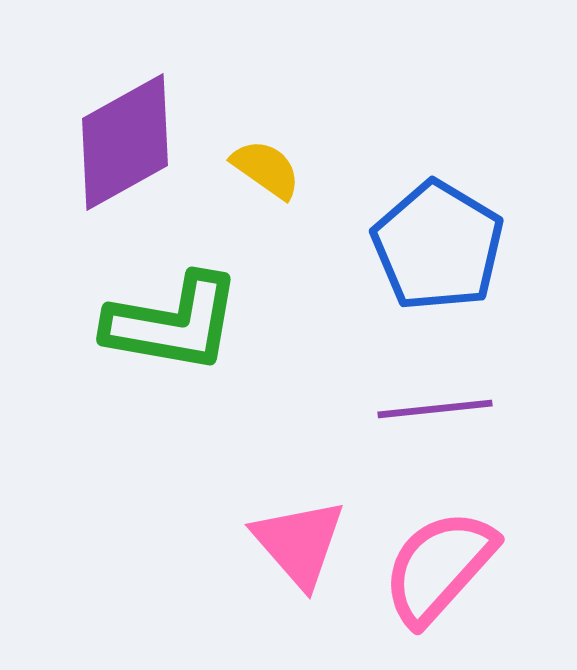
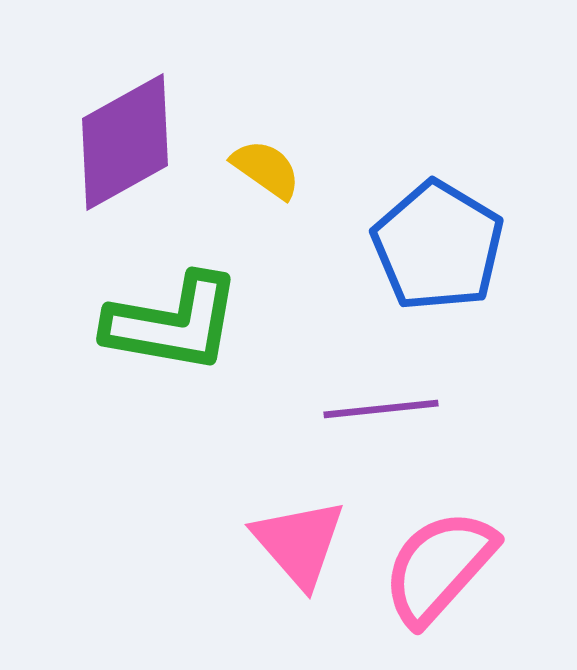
purple line: moved 54 px left
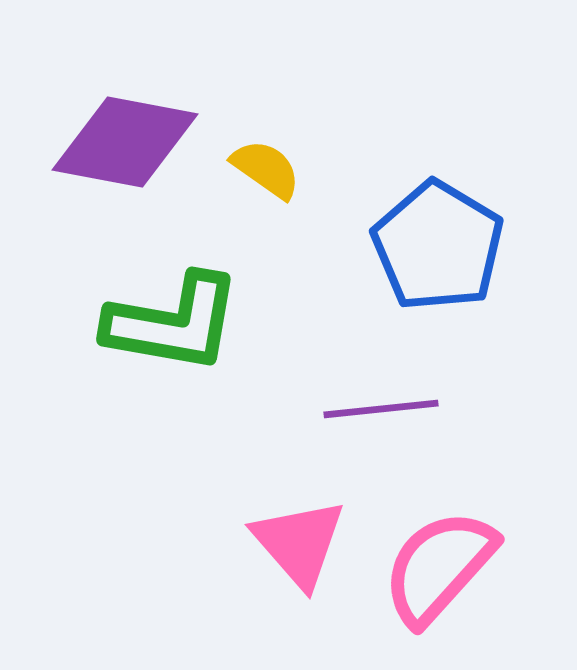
purple diamond: rotated 40 degrees clockwise
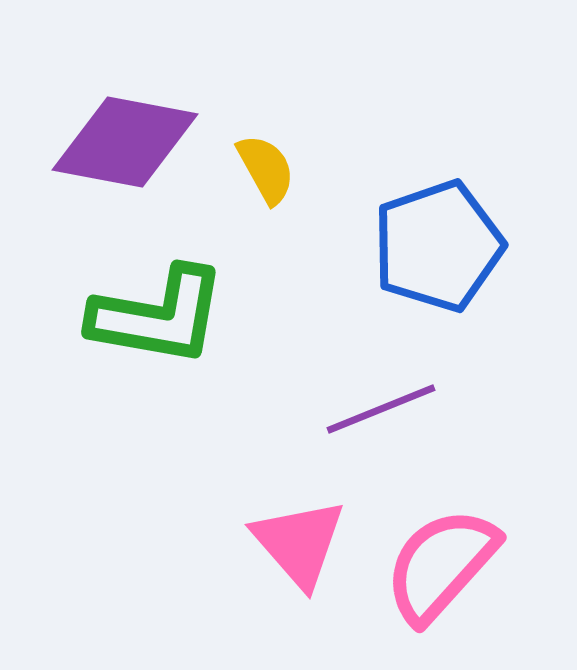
yellow semicircle: rotated 26 degrees clockwise
blue pentagon: rotated 22 degrees clockwise
green L-shape: moved 15 px left, 7 px up
purple line: rotated 16 degrees counterclockwise
pink semicircle: moved 2 px right, 2 px up
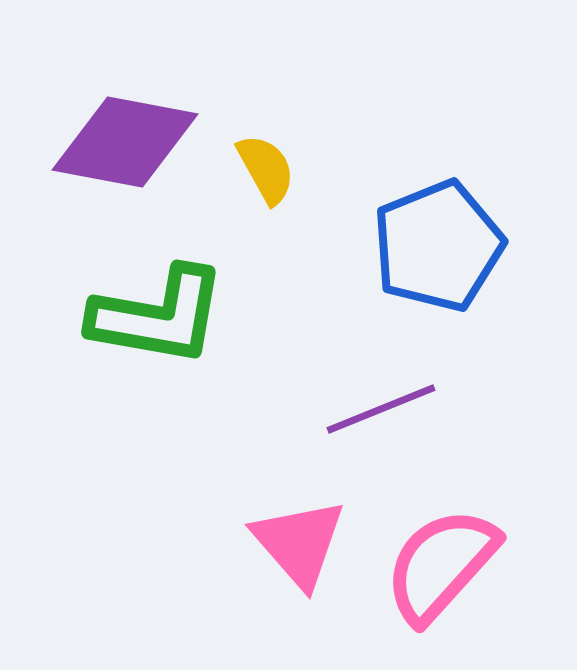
blue pentagon: rotated 3 degrees counterclockwise
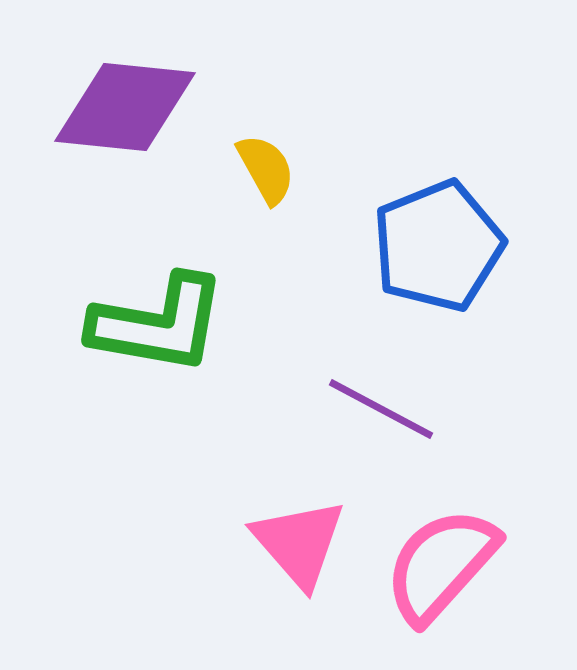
purple diamond: moved 35 px up; rotated 5 degrees counterclockwise
green L-shape: moved 8 px down
purple line: rotated 50 degrees clockwise
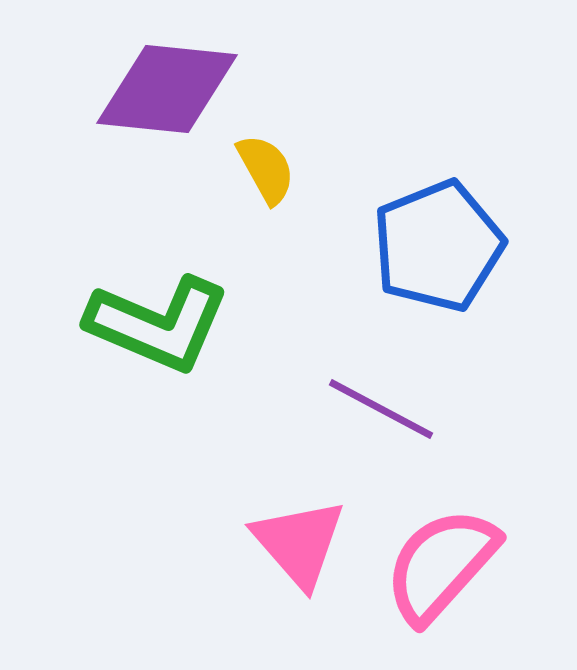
purple diamond: moved 42 px right, 18 px up
green L-shape: rotated 13 degrees clockwise
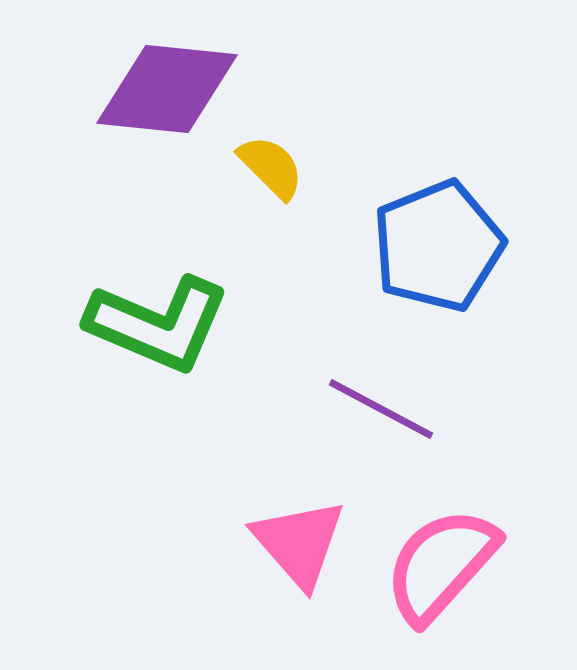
yellow semicircle: moved 5 px right, 2 px up; rotated 16 degrees counterclockwise
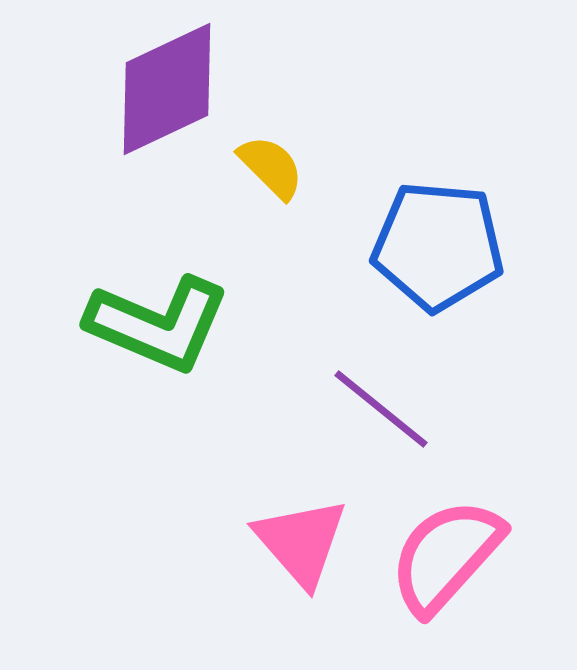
purple diamond: rotated 31 degrees counterclockwise
blue pentagon: rotated 27 degrees clockwise
purple line: rotated 11 degrees clockwise
pink triangle: moved 2 px right, 1 px up
pink semicircle: moved 5 px right, 9 px up
